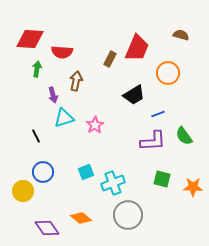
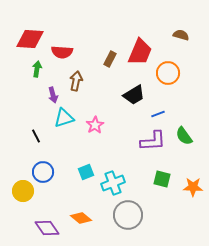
red trapezoid: moved 3 px right, 4 px down
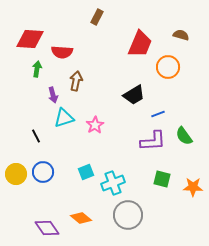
red trapezoid: moved 8 px up
brown rectangle: moved 13 px left, 42 px up
orange circle: moved 6 px up
yellow circle: moved 7 px left, 17 px up
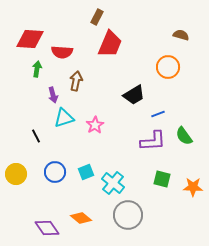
red trapezoid: moved 30 px left
blue circle: moved 12 px right
cyan cross: rotated 30 degrees counterclockwise
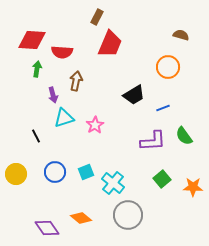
red diamond: moved 2 px right, 1 px down
blue line: moved 5 px right, 6 px up
green square: rotated 36 degrees clockwise
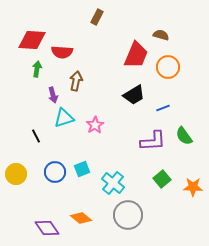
brown semicircle: moved 20 px left
red trapezoid: moved 26 px right, 11 px down
cyan square: moved 4 px left, 3 px up
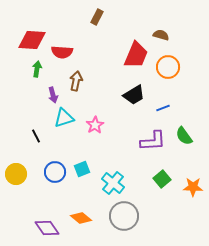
gray circle: moved 4 px left, 1 px down
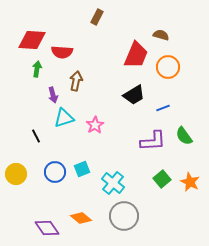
orange star: moved 3 px left, 5 px up; rotated 24 degrees clockwise
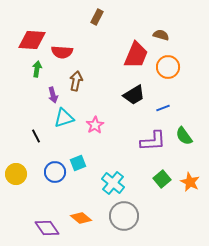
cyan square: moved 4 px left, 6 px up
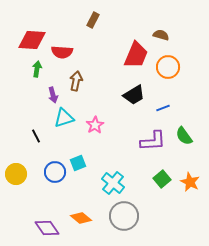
brown rectangle: moved 4 px left, 3 px down
